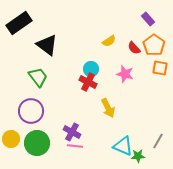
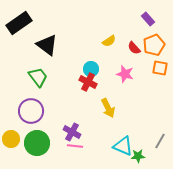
orange pentagon: rotated 15 degrees clockwise
gray line: moved 2 px right
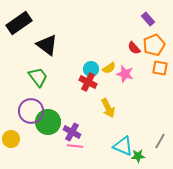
yellow semicircle: moved 27 px down
green circle: moved 11 px right, 21 px up
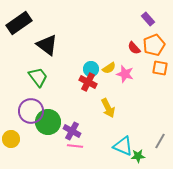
purple cross: moved 1 px up
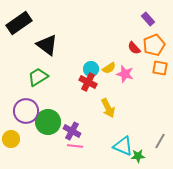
green trapezoid: rotated 85 degrees counterclockwise
purple circle: moved 5 px left
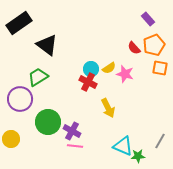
purple circle: moved 6 px left, 12 px up
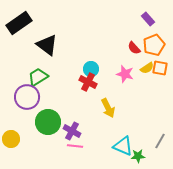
yellow semicircle: moved 38 px right
purple circle: moved 7 px right, 2 px up
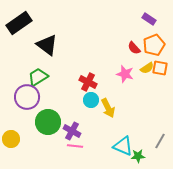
purple rectangle: moved 1 px right; rotated 16 degrees counterclockwise
cyan circle: moved 31 px down
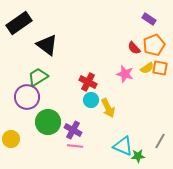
purple cross: moved 1 px right, 1 px up
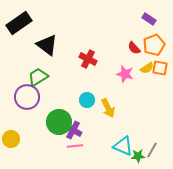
red cross: moved 23 px up
cyan circle: moved 4 px left
green circle: moved 11 px right
gray line: moved 8 px left, 9 px down
pink line: rotated 14 degrees counterclockwise
